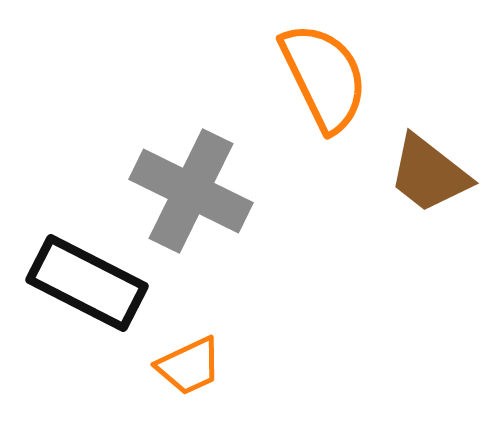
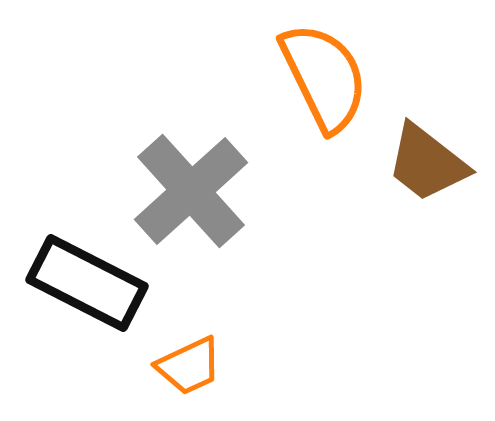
brown trapezoid: moved 2 px left, 11 px up
gray cross: rotated 22 degrees clockwise
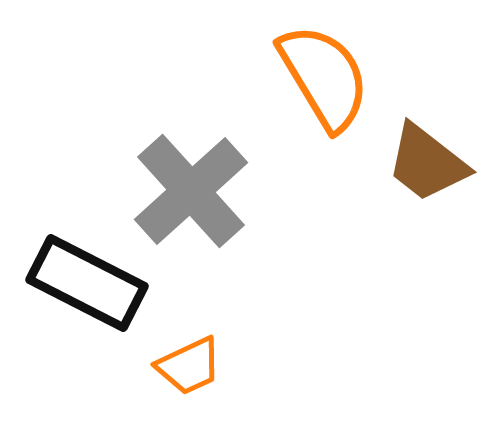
orange semicircle: rotated 5 degrees counterclockwise
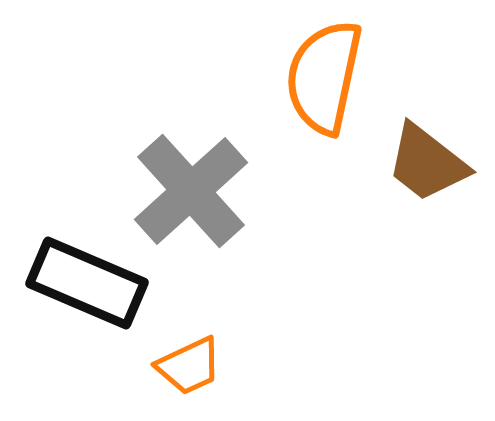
orange semicircle: rotated 137 degrees counterclockwise
black rectangle: rotated 4 degrees counterclockwise
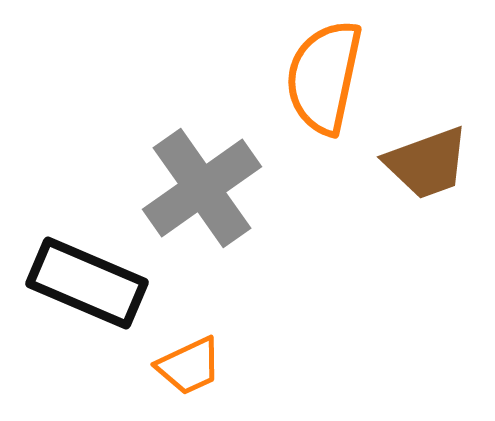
brown trapezoid: rotated 58 degrees counterclockwise
gray cross: moved 11 px right, 3 px up; rotated 7 degrees clockwise
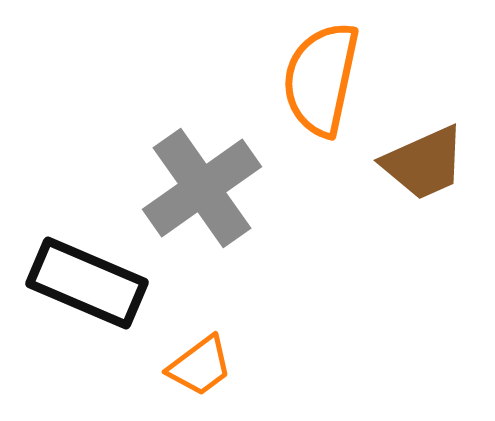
orange semicircle: moved 3 px left, 2 px down
brown trapezoid: moved 3 px left; rotated 4 degrees counterclockwise
orange trapezoid: moved 11 px right; rotated 12 degrees counterclockwise
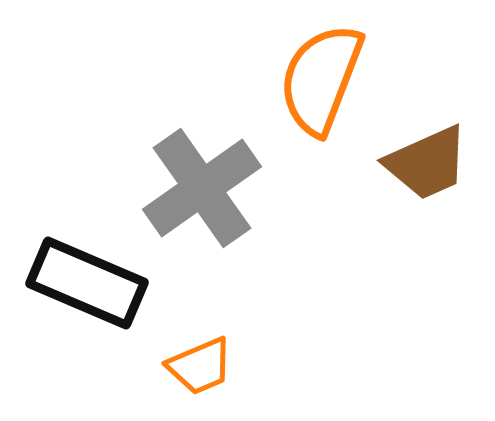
orange semicircle: rotated 9 degrees clockwise
brown trapezoid: moved 3 px right
orange trapezoid: rotated 14 degrees clockwise
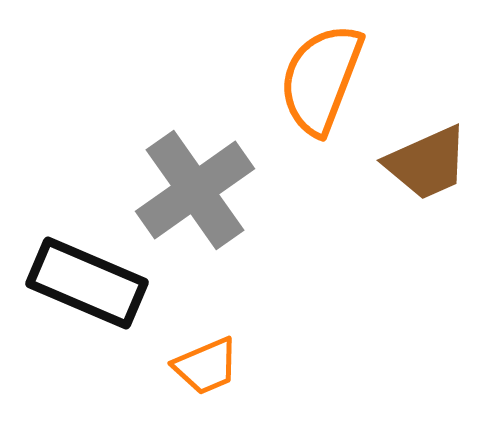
gray cross: moved 7 px left, 2 px down
orange trapezoid: moved 6 px right
